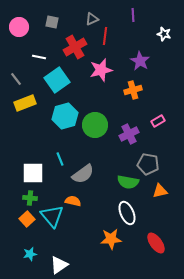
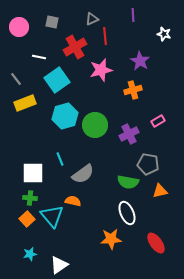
red line: rotated 12 degrees counterclockwise
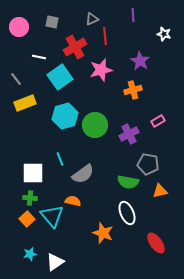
cyan square: moved 3 px right, 3 px up
orange star: moved 8 px left, 6 px up; rotated 25 degrees clockwise
white triangle: moved 4 px left, 3 px up
